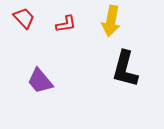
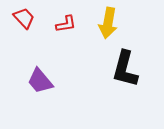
yellow arrow: moved 3 px left, 2 px down
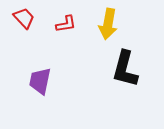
yellow arrow: moved 1 px down
purple trapezoid: rotated 52 degrees clockwise
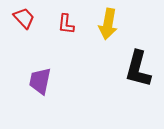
red L-shape: rotated 105 degrees clockwise
black L-shape: moved 13 px right
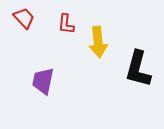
yellow arrow: moved 10 px left, 18 px down; rotated 16 degrees counterclockwise
purple trapezoid: moved 3 px right
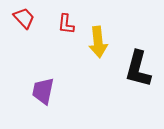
purple trapezoid: moved 10 px down
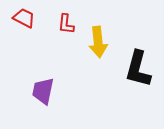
red trapezoid: rotated 20 degrees counterclockwise
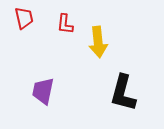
red trapezoid: rotated 50 degrees clockwise
red L-shape: moved 1 px left
black L-shape: moved 15 px left, 24 px down
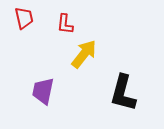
yellow arrow: moved 14 px left, 12 px down; rotated 136 degrees counterclockwise
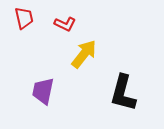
red L-shape: rotated 70 degrees counterclockwise
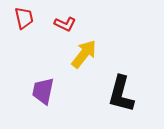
black L-shape: moved 2 px left, 1 px down
